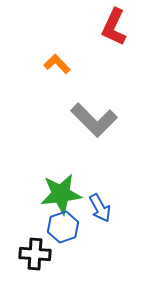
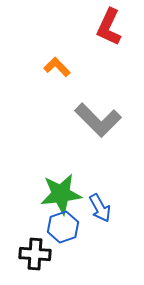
red L-shape: moved 5 px left
orange L-shape: moved 3 px down
gray L-shape: moved 4 px right
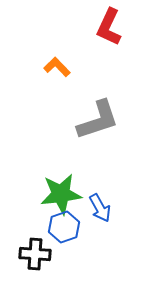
gray L-shape: rotated 63 degrees counterclockwise
blue hexagon: moved 1 px right
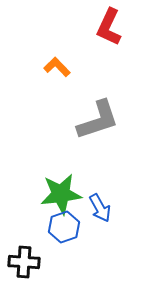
black cross: moved 11 px left, 8 px down
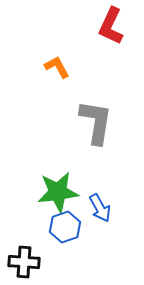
red L-shape: moved 2 px right, 1 px up
orange L-shape: rotated 16 degrees clockwise
gray L-shape: moved 2 px left, 2 px down; rotated 63 degrees counterclockwise
green star: moved 3 px left, 2 px up
blue hexagon: moved 1 px right
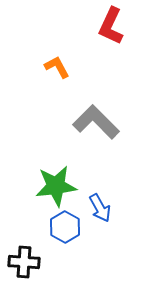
gray L-shape: rotated 54 degrees counterclockwise
green star: moved 2 px left, 6 px up
blue hexagon: rotated 12 degrees counterclockwise
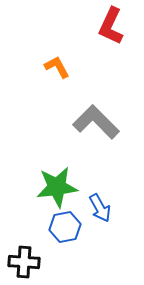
green star: moved 1 px right, 1 px down
blue hexagon: rotated 20 degrees clockwise
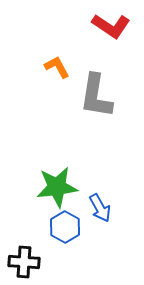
red L-shape: rotated 81 degrees counterclockwise
gray L-shape: moved 26 px up; rotated 126 degrees counterclockwise
blue hexagon: rotated 20 degrees counterclockwise
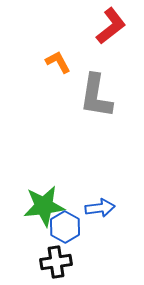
red L-shape: rotated 72 degrees counterclockwise
orange L-shape: moved 1 px right, 5 px up
green star: moved 13 px left, 19 px down
blue arrow: rotated 68 degrees counterclockwise
black cross: moved 32 px right; rotated 12 degrees counterclockwise
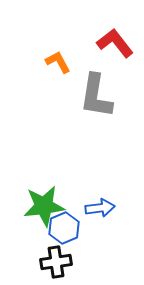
red L-shape: moved 4 px right, 17 px down; rotated 90 degrees counterclockwise
blue hexagon: moved 1 px left, 1 px down; rotated 8 degrees clockwise
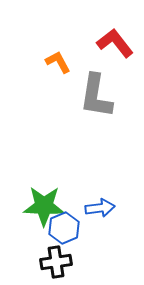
green star: rotated 9 degrees clockwise
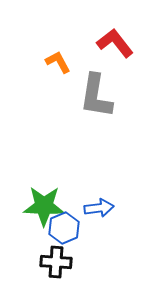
blue arrow: moved 1 px left
black cross: rotated 12 degrees clockwise
